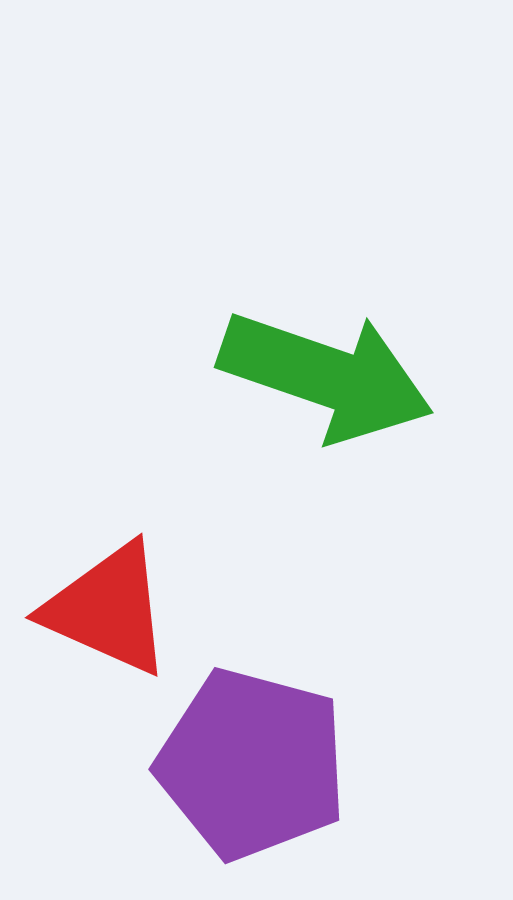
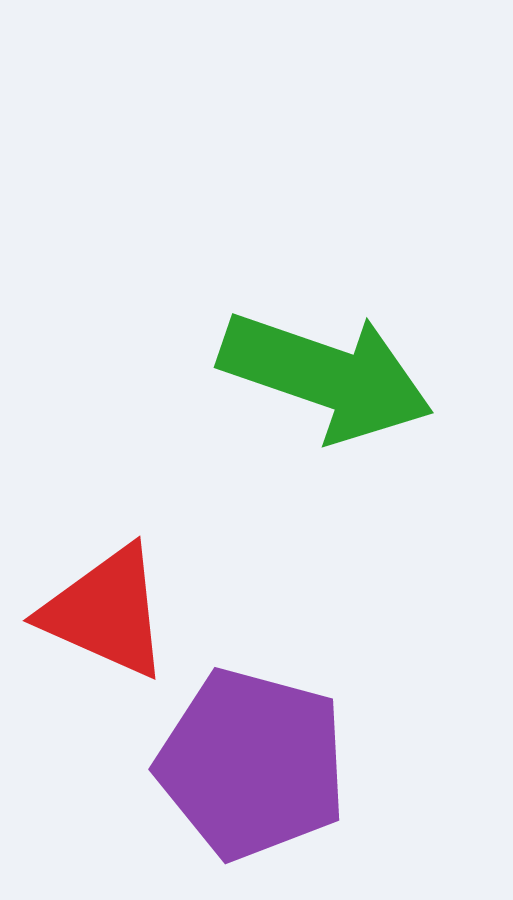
red triangle: moved 2 px left, 3 px down
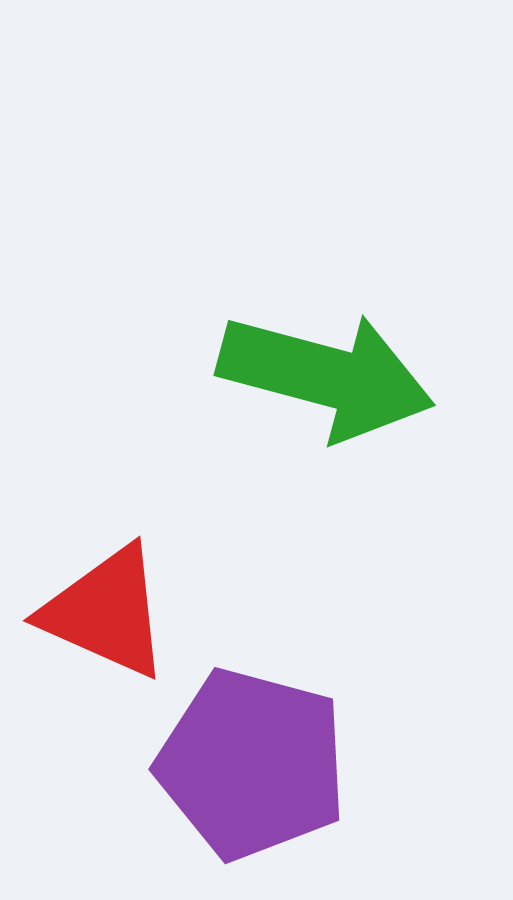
green arrow: rotated 4 degrees counterclockwise
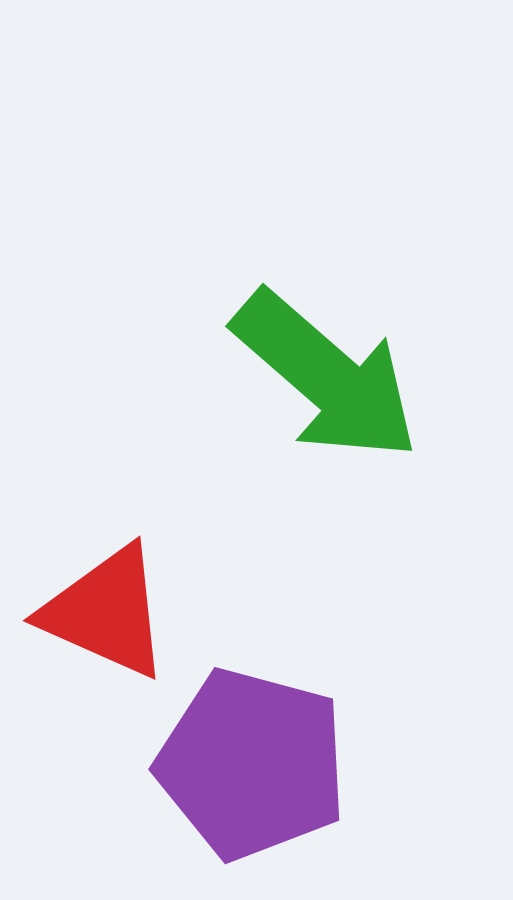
green arrow: rotated 26 degrees clockwise
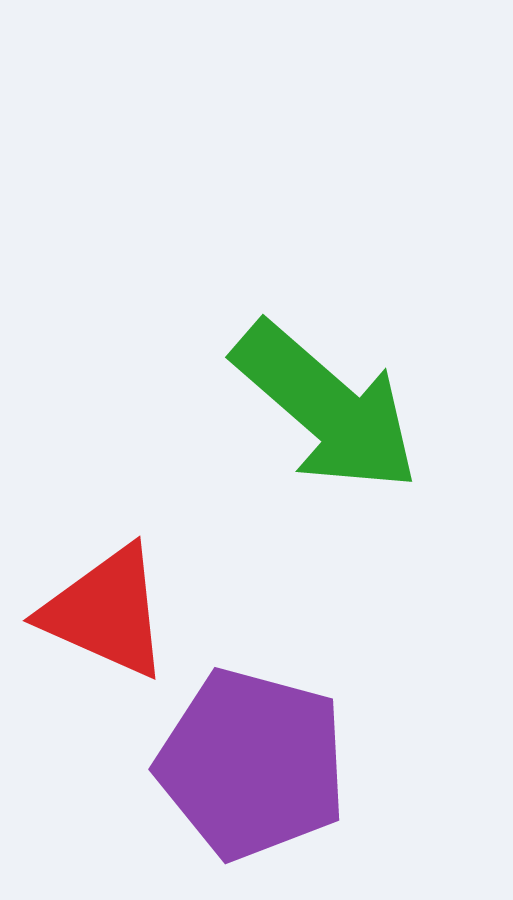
green arrow: moved 31 px down
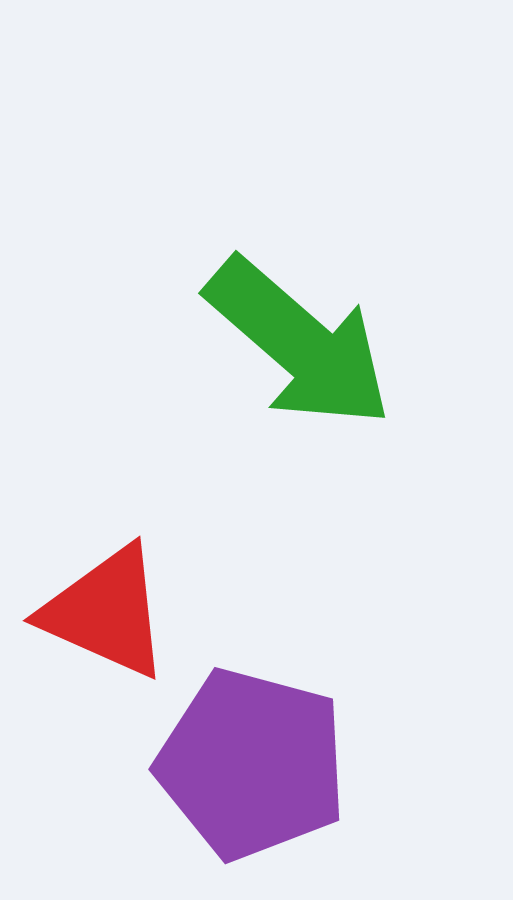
green arrow: moved 27 px left, 64 px up
